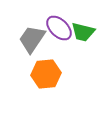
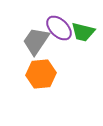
gray trapezoid: moved 4 px right, 2 px down
orange hexagon: moved 5 px left
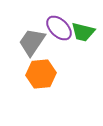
gray trapezoid: moved 4 px left, 1 px down
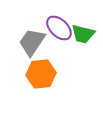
green trapezoid: moved 2 px down
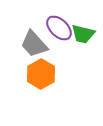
gray trapezoid: moved 2 px right, 2 px down; rotated 76 degrees counterclockwise
orange hexagon: rotated 24 degrees counterclockwise
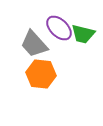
orange hexagon: rotated 24 degrees counterclockwise
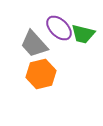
orange hexagon: rotated 20 degrees counterclockwise
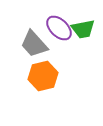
green trapezoid: moved 5 px up; rotated 25 degrees counterclockwise
orange hexagon: moved 2 px right, 2 px down
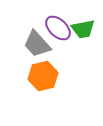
purple ellipse: moved 1 px left
gray trapezoid: moved 3 px right
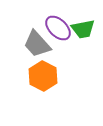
orange hexagon: rotated 20 degrees counterclockwise
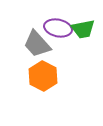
purple ellipse: rotated 32 degrees counterclockwise
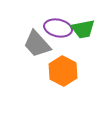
orange hexagon: moved 20 px right, 5 px up
